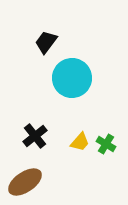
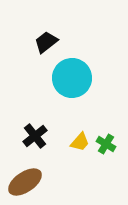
black trapezoid: rotated 15 degrees clockwise
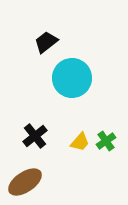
green cross: moved 3 px up; rotated 24 degrees clockwise
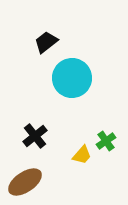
yellow trapezoid: moved 2 px right, 13 px down
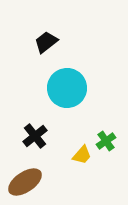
cyan circle: moved 5 px left, 10 px down
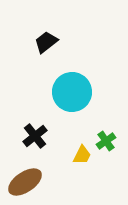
cyan circle: moved 5 px right, 4 px down
yellow trapezoid: rotated 15 degrees counterclockwise
